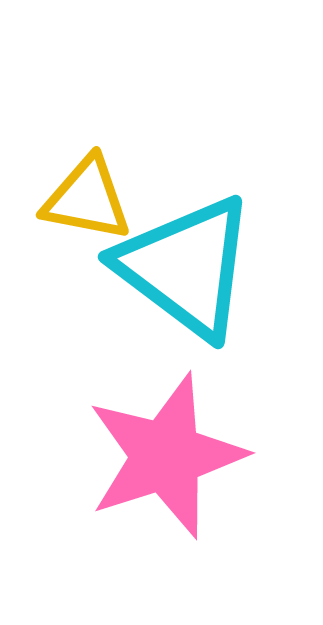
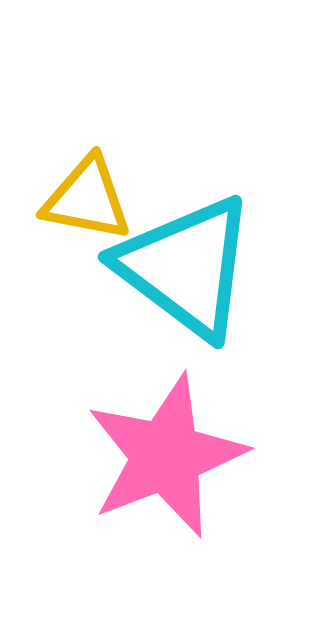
pink star: rotated 3 degrees counterclockwise
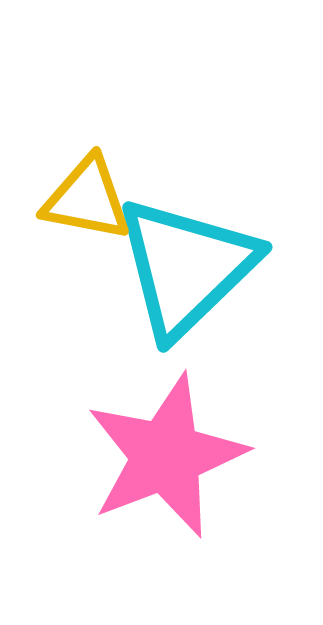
cyan triangle: rotated 39 degrees clockwise
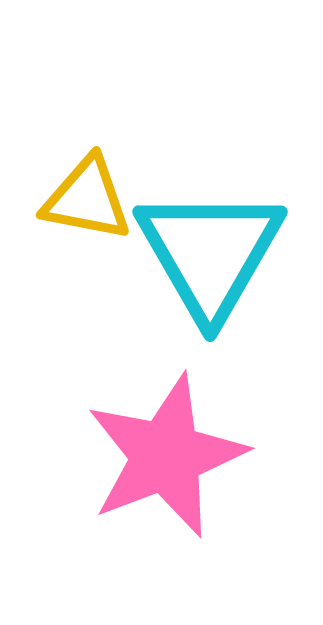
cyan triangle: moved 24 px right, 14 px up; rotated 16 degrees counterclockwise
